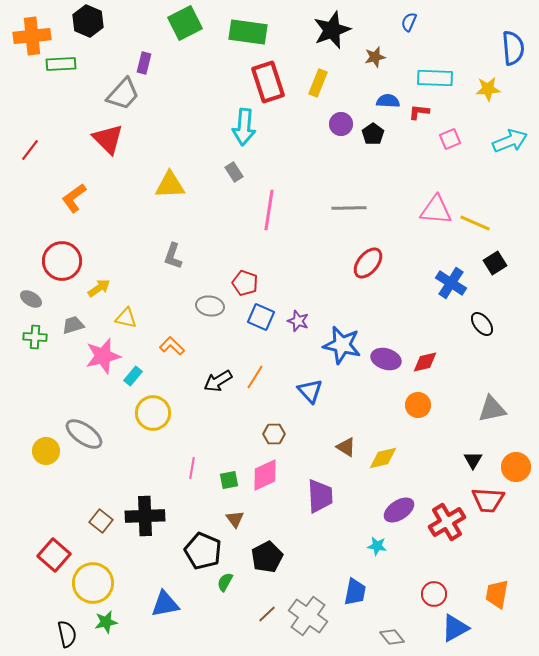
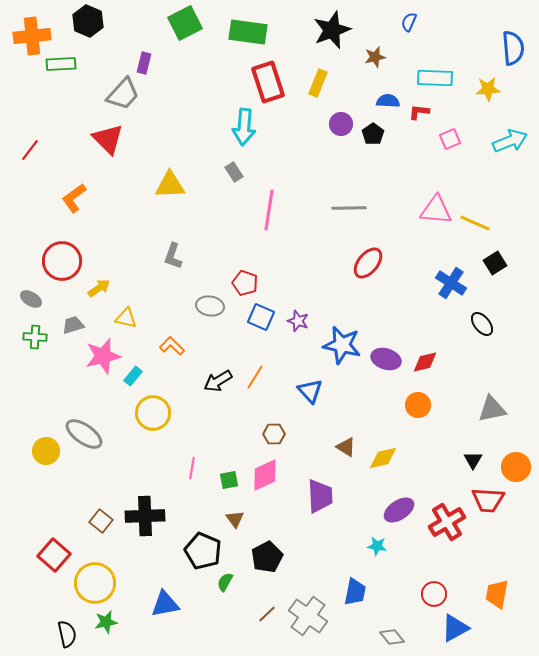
yellow circle at (93, 583): moved 2 px right
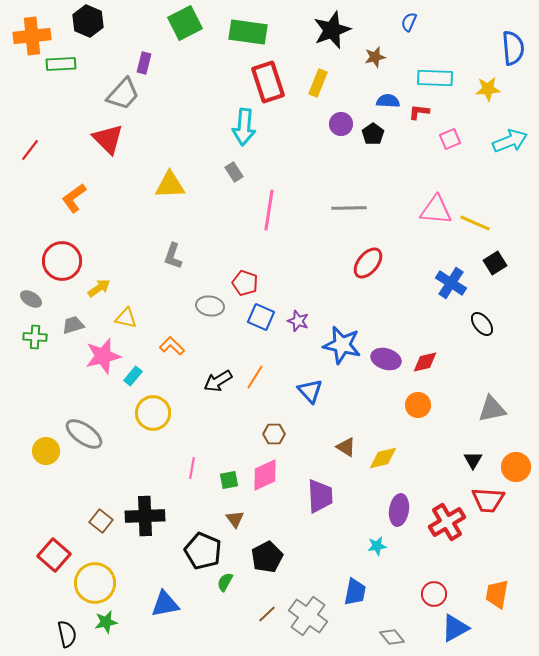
purple ellipse at (399, 510): rotated 48 degrees counterclockwise
cyan star at (377, 546): rotated 18 degrees counterclockwise
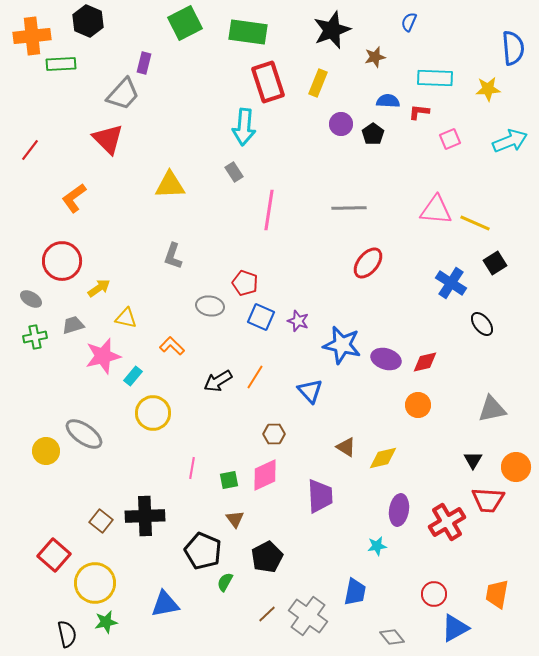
green cross at (35, 337): rotated 15 degrees counterclockwise
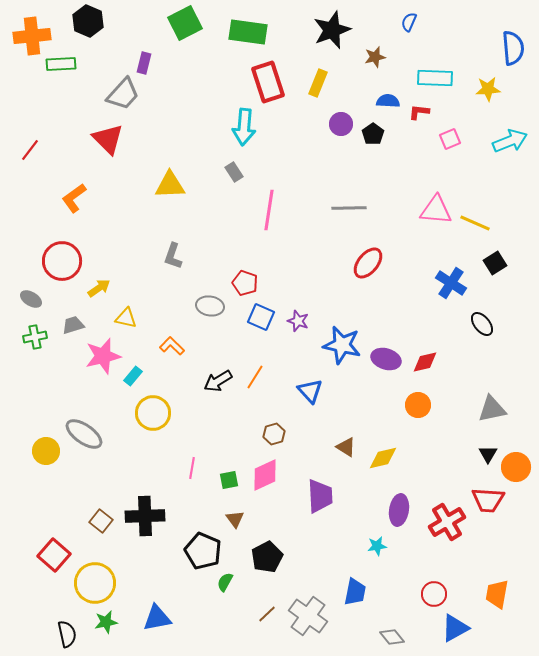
brown hexagon at (274, 434): rotated 15 degrees counterclockwise
black triangle at (473, 460): moved 15 px right, 6 px up
blue triangle at (165, 604): moved 8 px left, 14 px down
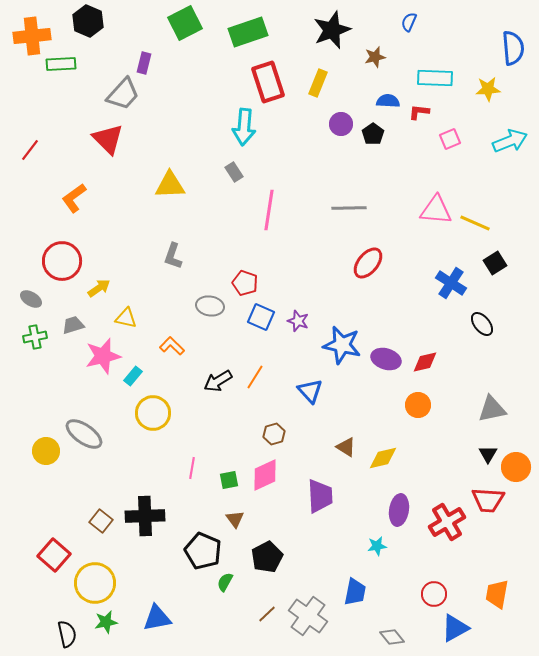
green rectangle at (248, 32): rotated 27 degrees counterclockwise
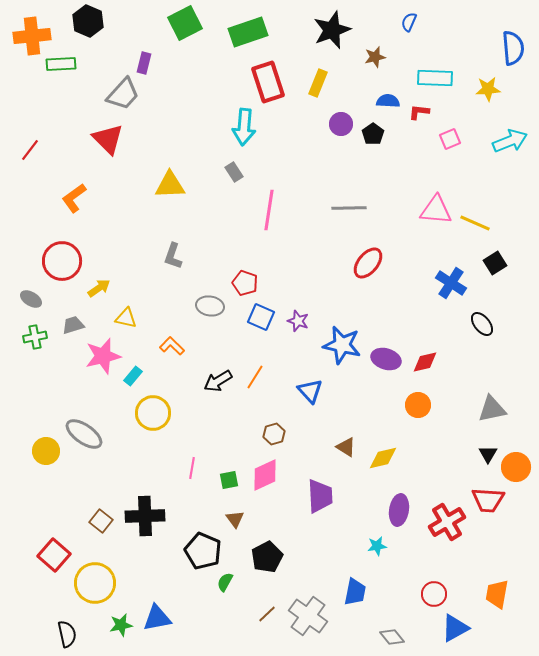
green star at (106, 622): moved 15 px right, 3 px down
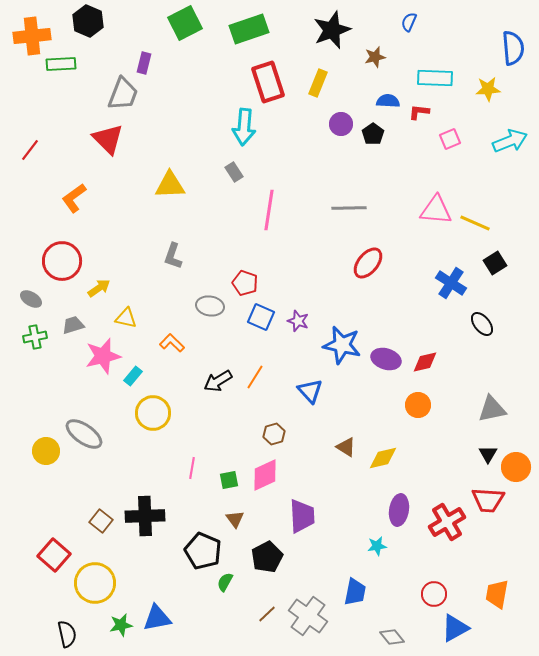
green rectangle at (248, 32): moved 1 px right, 3 px up
gray trapezoid at (123, 94): rotated 21 degrees counterclockwise
orange L-shape at (172, 346): moved 3 px up
purple trapezoid at (320, 496): moved 18 px left, 20 px down
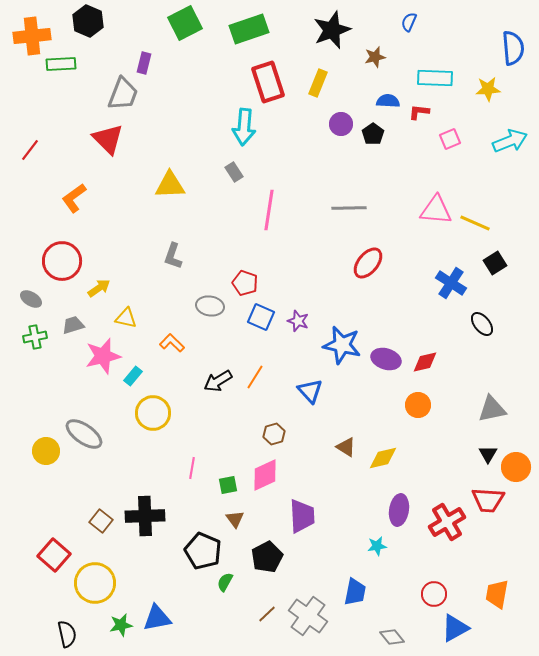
green square at (229, 480): moved 1 px left, 5 px down
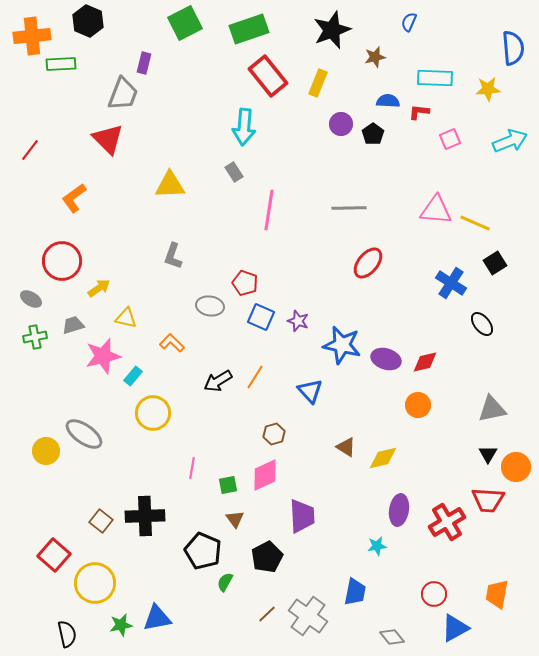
red rectangle at (268, 82): moved 6 px up; rotated 21 degrees counterclockwise
